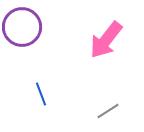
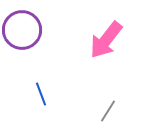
purple circle: moved 3 px down
gray line: rotated 25 degrees counterclockwise
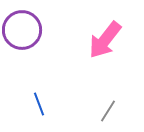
pink arrow: moved 1 px left
blue line: moved 2 px left, 10 px down
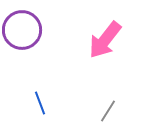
blue line: moved 1 px right, 1 px up
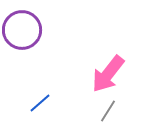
pink arrow: moved 3 px right, 34 px down
blue line: rotated 70 degrees clockwise
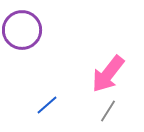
blue line: moved 7 px right, 2 px down
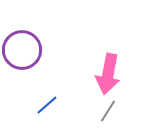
purple circle: moved 20 px down
pink arrow: rotated 27 degrees counterclockwise
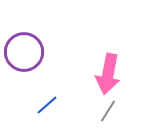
purple circle: moved 2 px right, 2 px down
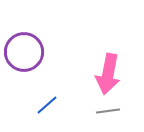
gray line: rotated 50 degrees clockwise
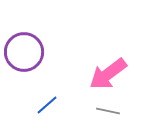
pink arrow: rotated 42 degrees clockwise
gray line: rotated 20 degrees clockwise
